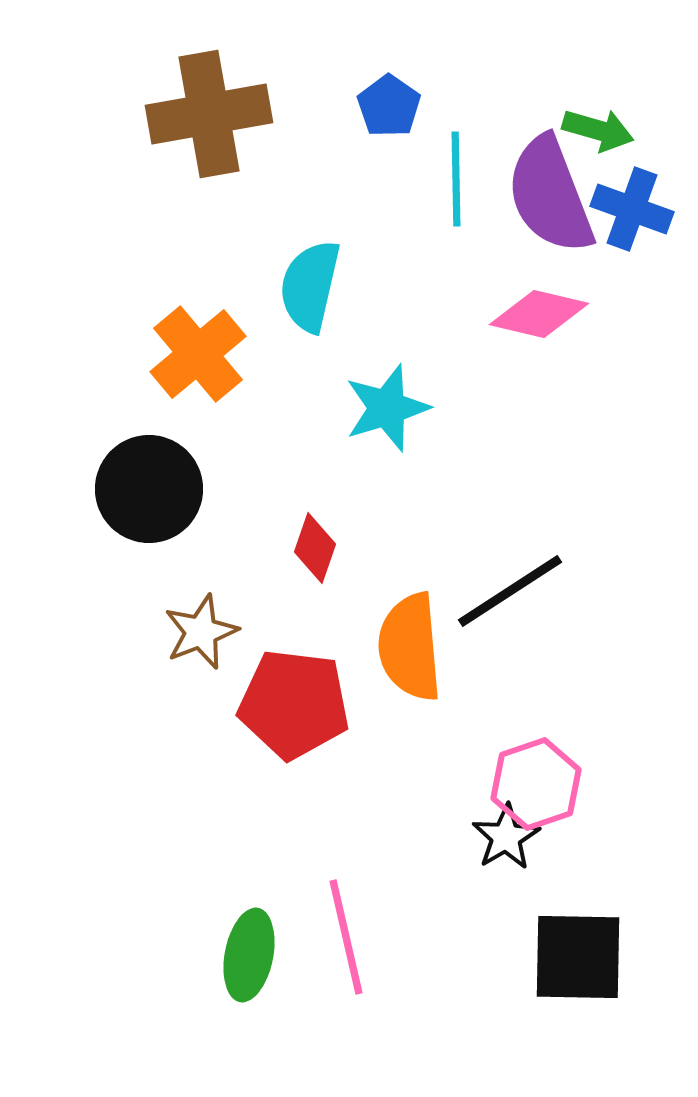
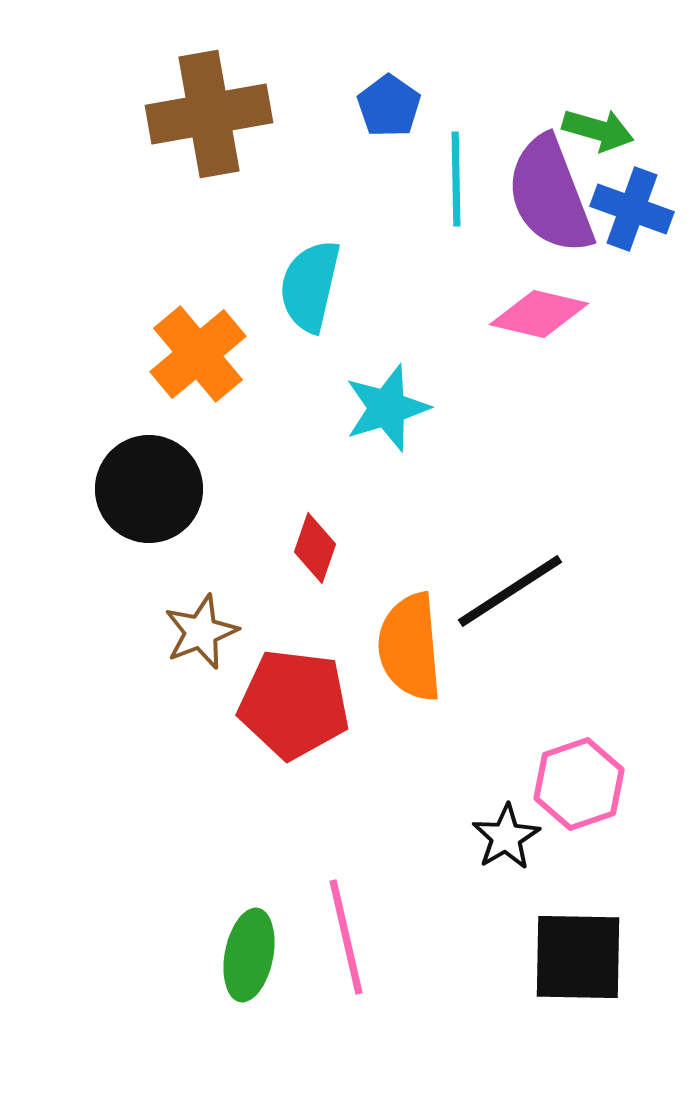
pink hexagon: moved 43 px right
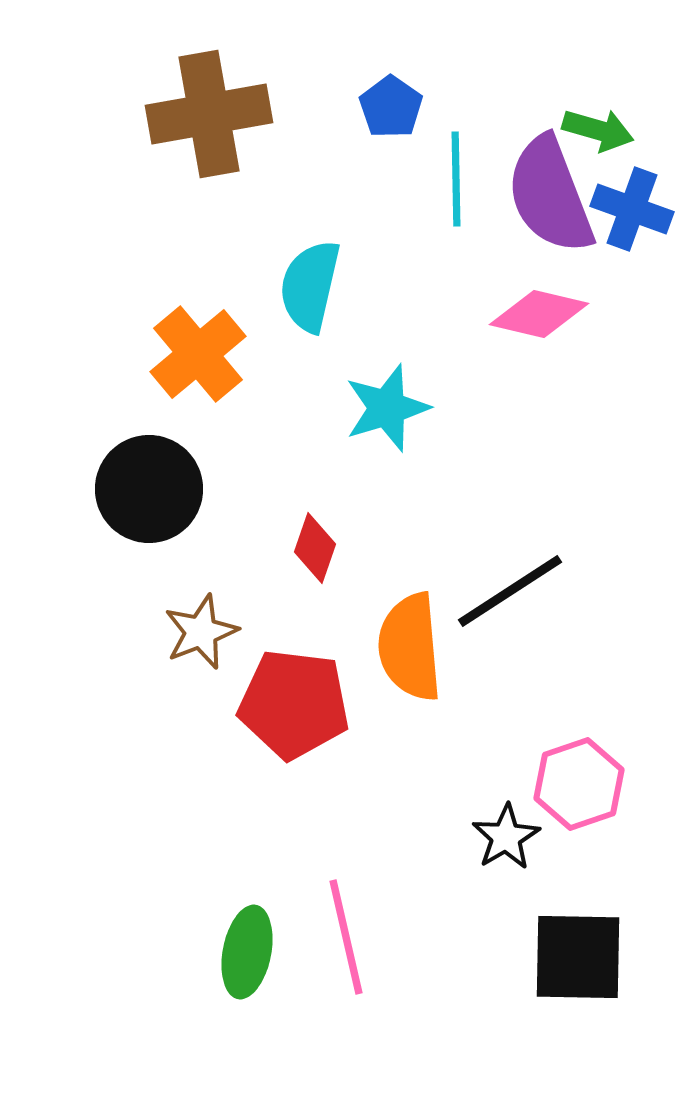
blue pentagon: moved 2 px right, 1 px down
green ellipse: moved 2 px left, 3 px up
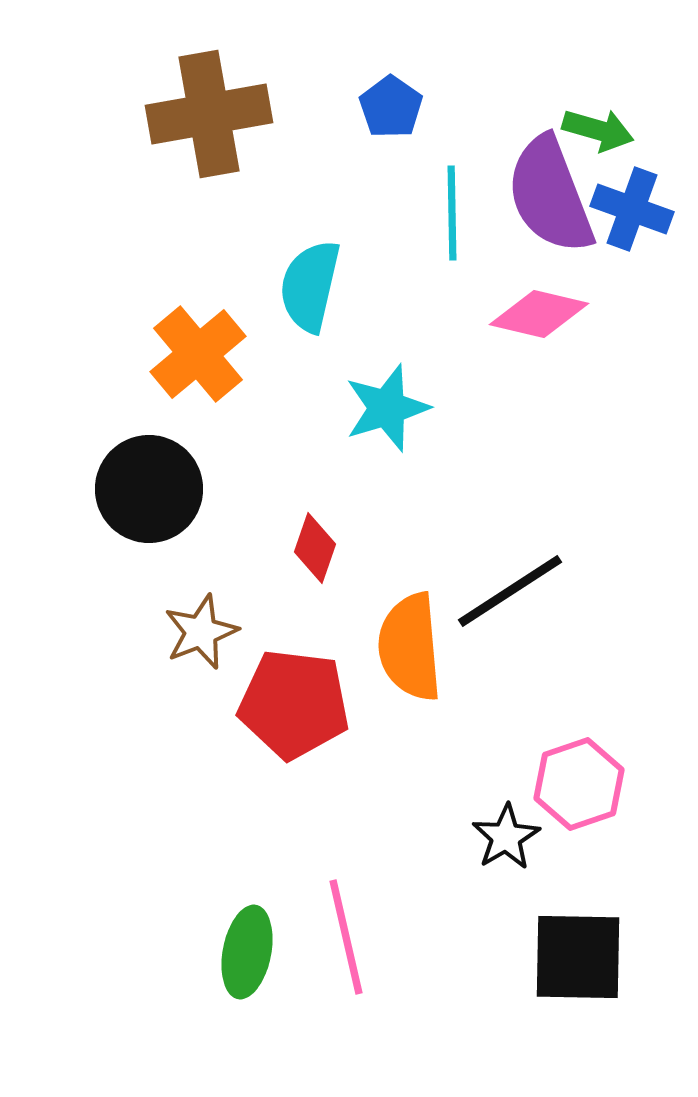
cyan line: moved 4 px left, 34 px down
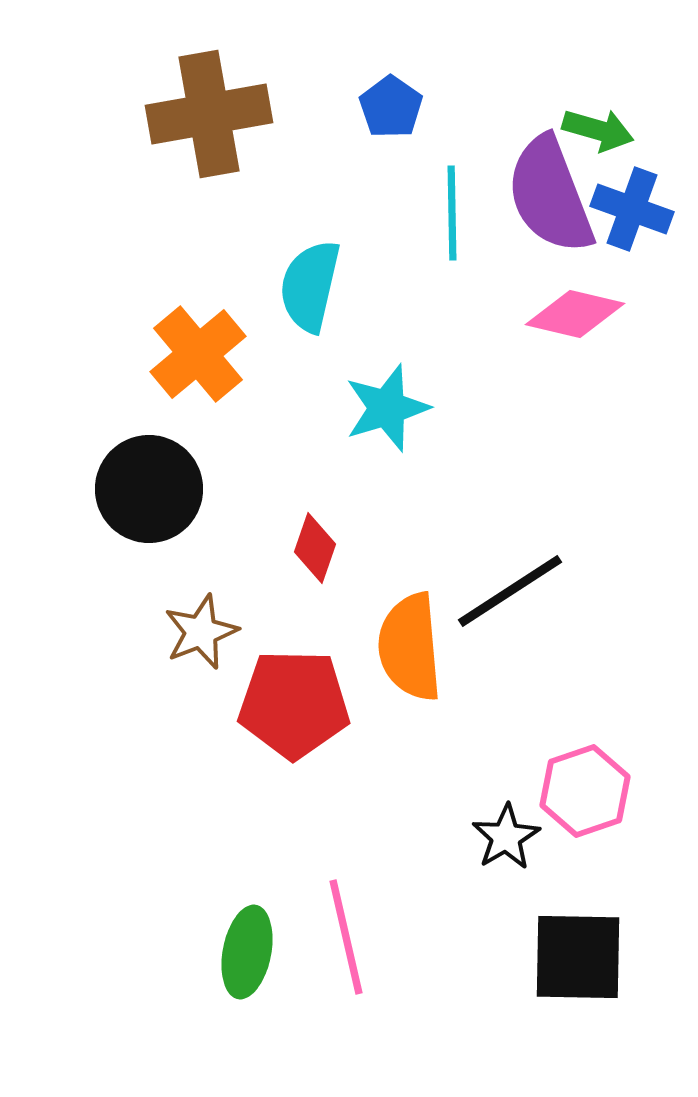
pink diamond: moved 36 px right
red pentagon: rotated 6 degrees counterclockwise
pink hexagon: moved 6 px right, 7 px down
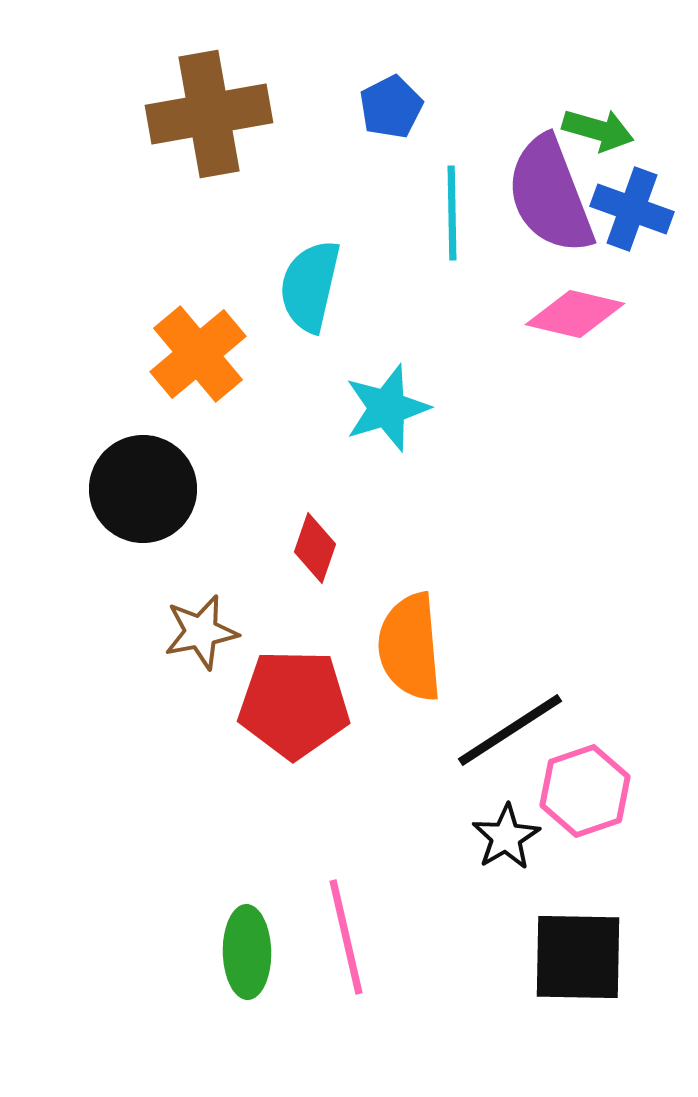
blue pentagon: rotated 10 degrees clockwise
black circle: moved 6 px left
black line: moved 139 px down
brown star: rotated 10 degrees clockwise
green ellipse: rotated 12 degrees counterclockwise
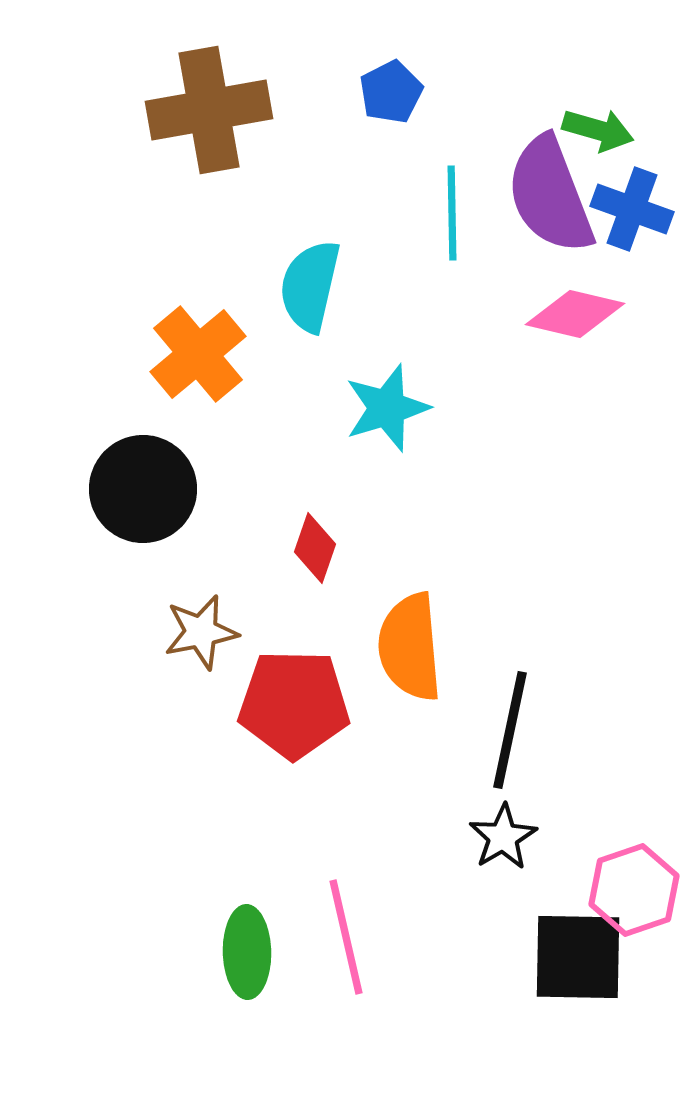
blue pentagon: moved 15 px up
brown cross: moved 4 px up
black line: rotated 45 degrees counterclockwise
pink hexagon: moved 49 px right, 99 px down
black star: moved 3 px left
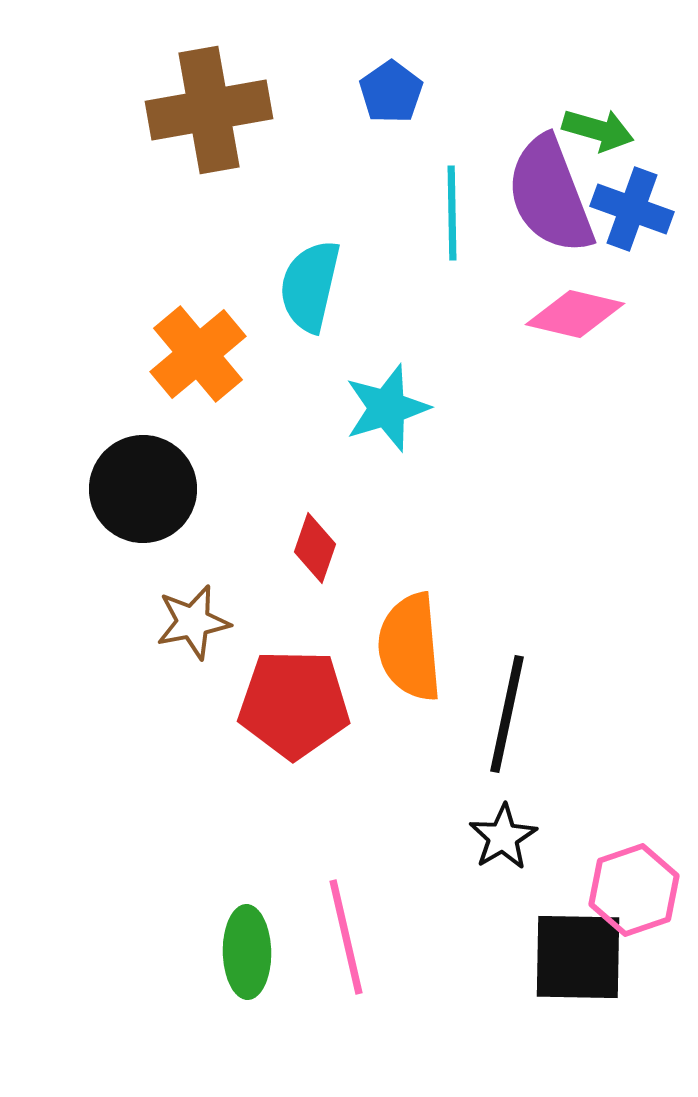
blue pentagon: rotated 8 degrees counterclockwise
brown star: moved 8 px left, 10 px up
black line: moved 3 px left, 16 px up
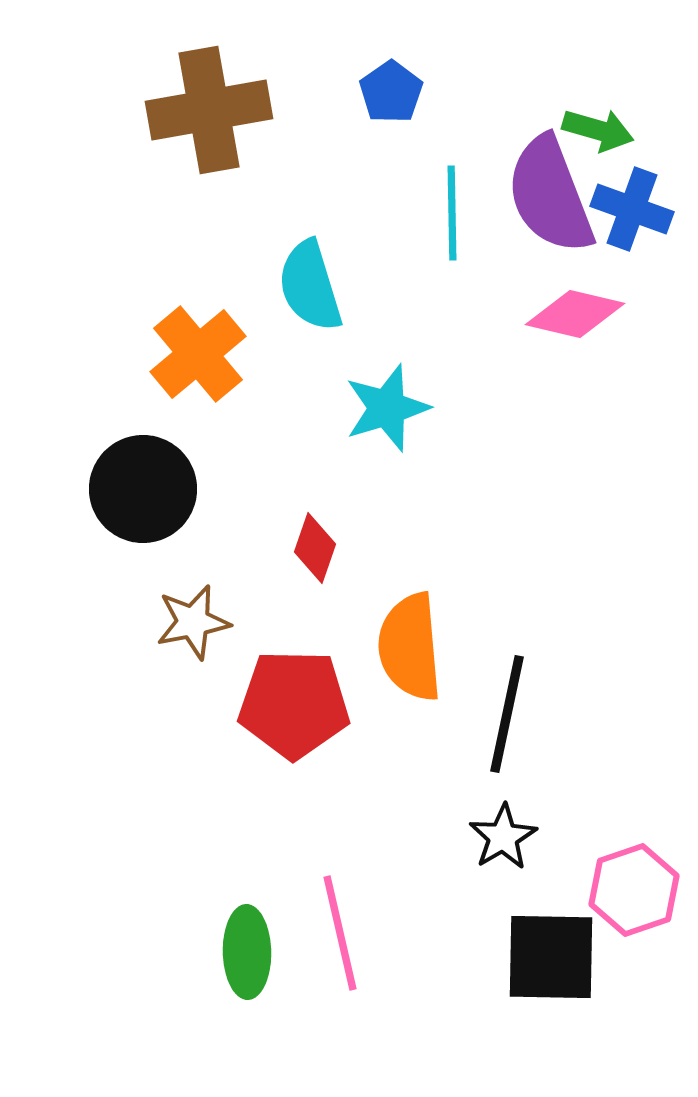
cyan semicircle: rotated 30 degrees counterclockwise
pink line: moved 6 px left, 4 px up
black square: moved 27 px left
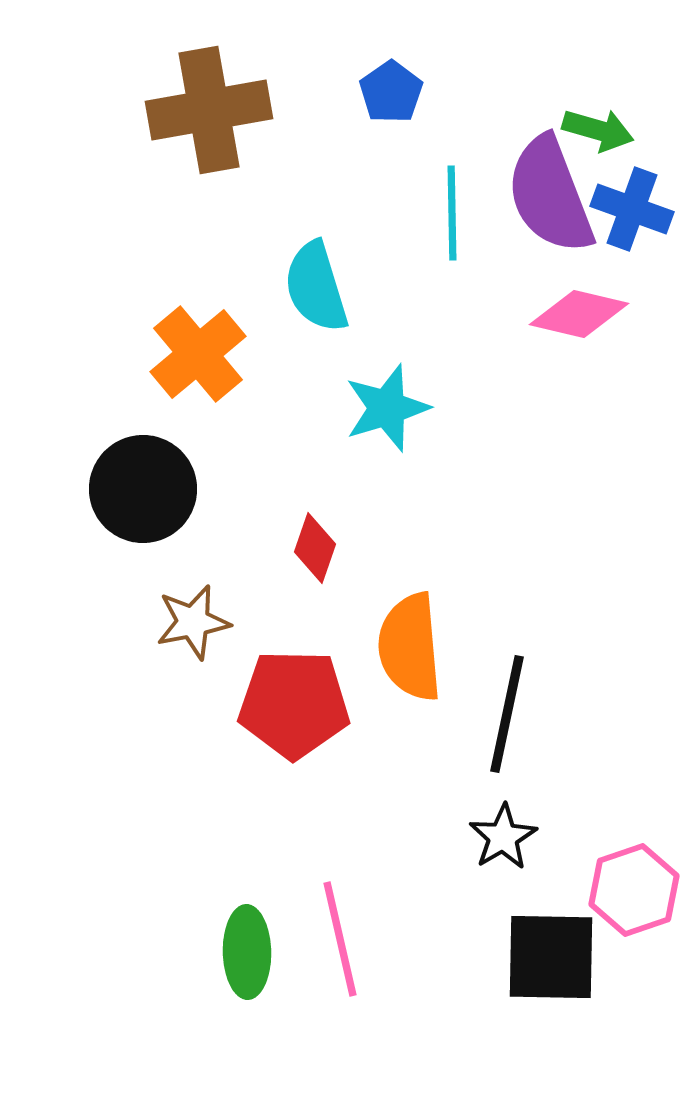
cyan semicircle: moved 6 px right, 1 px down
pink diamond: moved 4 px right
pink line: moved 6 px down
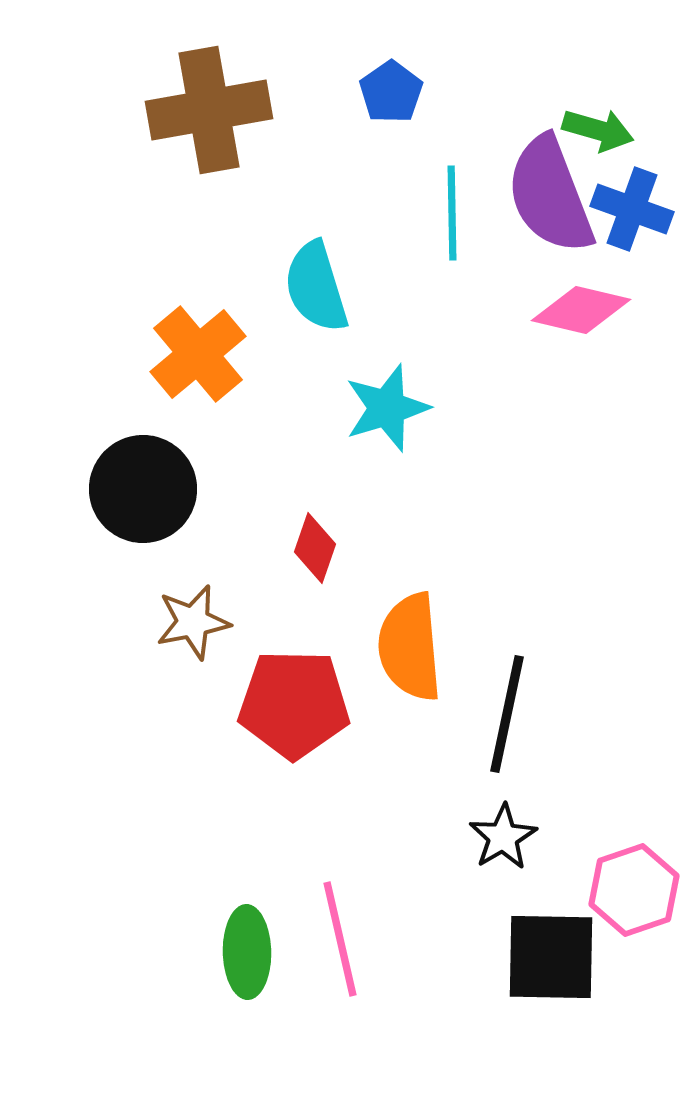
pink diamond: moved 2 px right, 4 px up
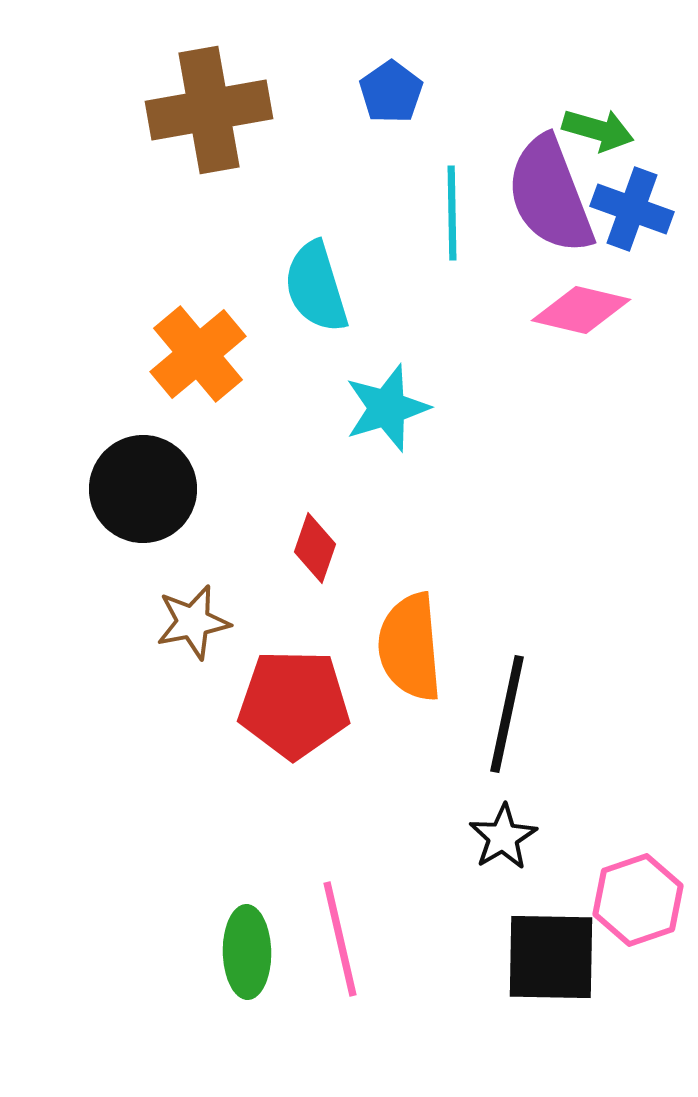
pink hexagon: moved 4 px right, 10 px down
